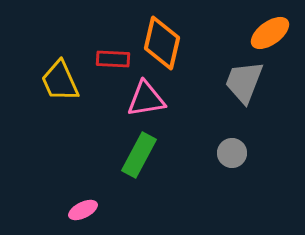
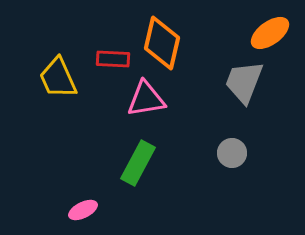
yellow trapezoid: moved 2 px left, 3 px up
green rectangle: moved 1 px left, 8 px down
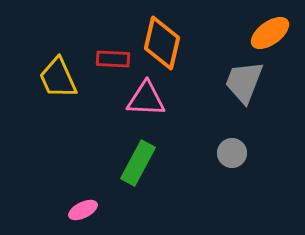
pink triangle: rotated 12 degrees clockwise
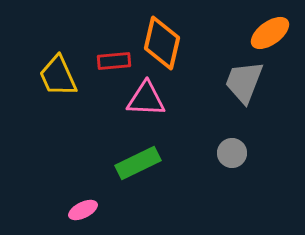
red rectangle: moved 1 px right, 2 px down; rotated 8 degrees counterclockwise
yellow trapezoid: moved 2 px up
green rectangle: rotated 36 degrees clockwise
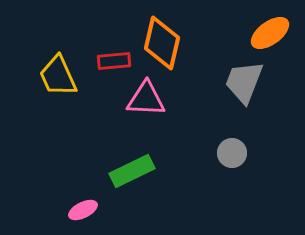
green rectangle: moved 6 px left, 8 px down
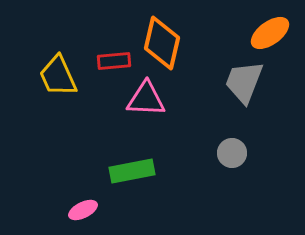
green rectangle: rotated 15 degrees clockwise
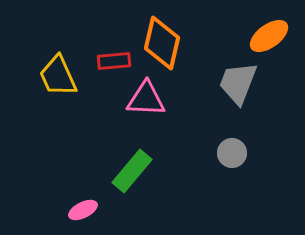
orange ellipse: moved 1 px left, 3 px down
gray trapezoid: moved 6 px left, 1 px down
green rectangle: rotated 39 degrees counterclockwise
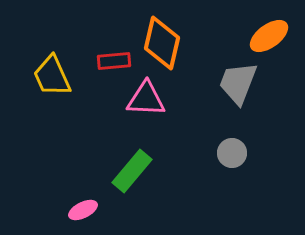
yellow trapezoid: moved 6 px left
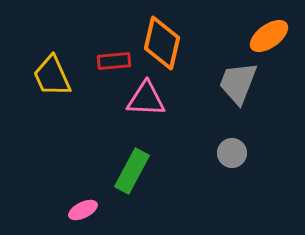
green rectangle: rotated 12 degrees counterclockwise
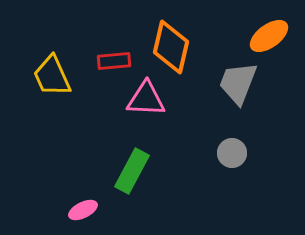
orange diamond: moved 9 px right, 4 px down
